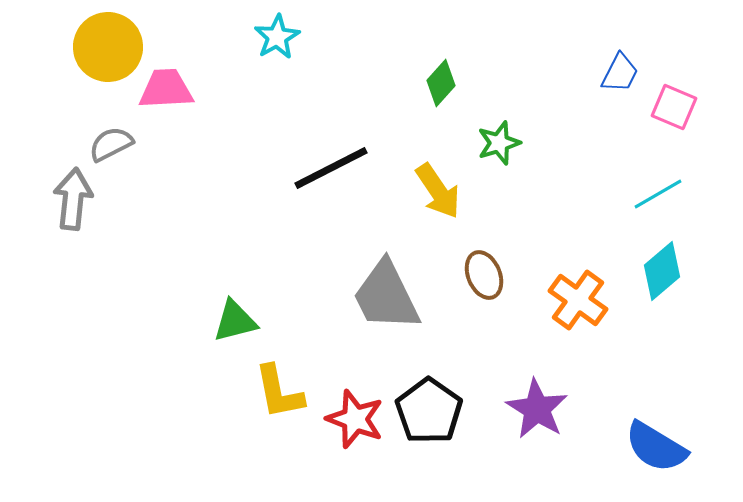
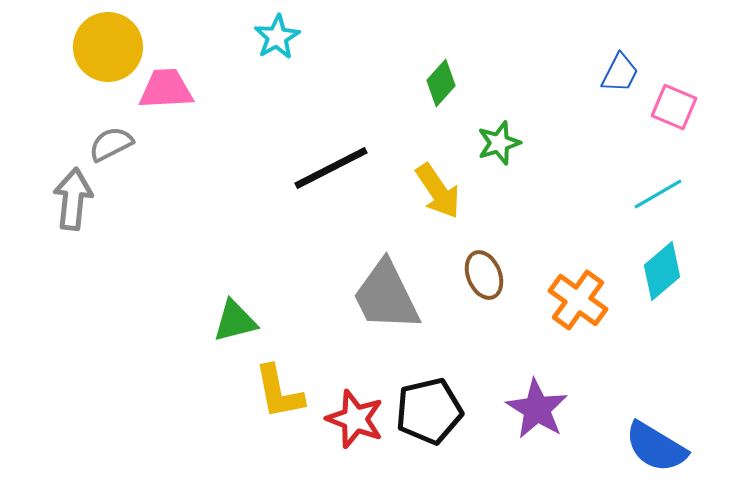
black pentagon: rotated 24 degrees clockwise
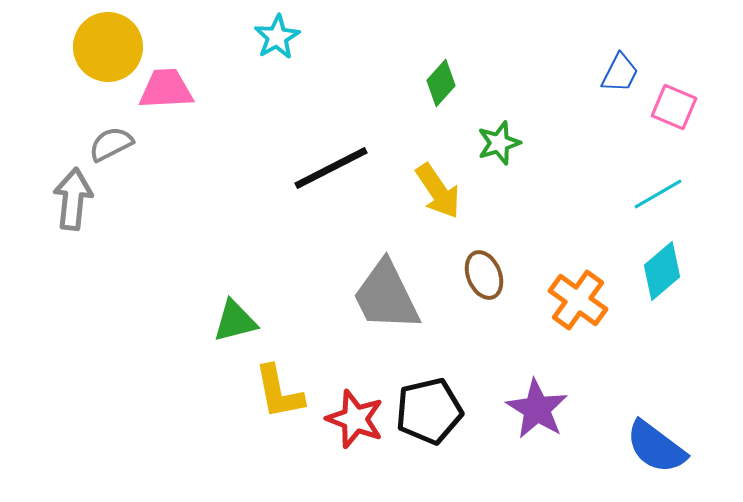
blue semicircle: rotated 6 degrees clockwise
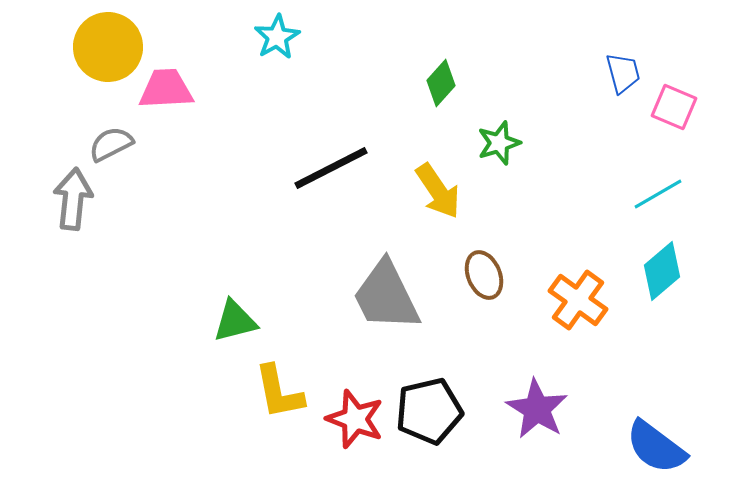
blue trapezoid: moved 3 px right; rotated 42 degrees counterclockwise
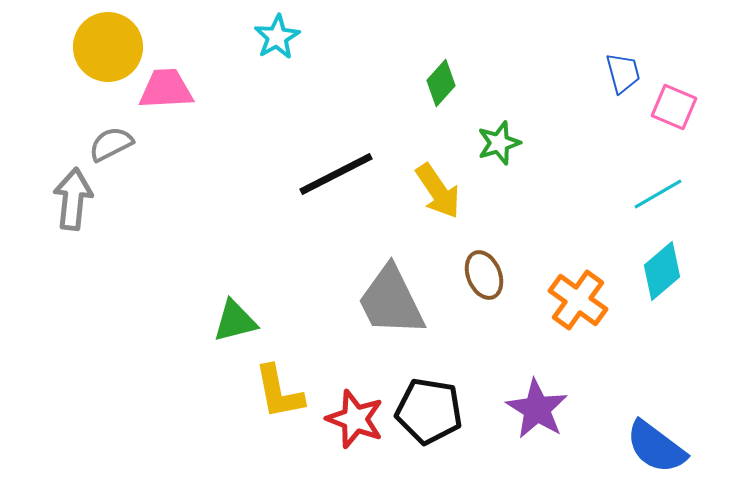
black line: moved 5 px right, 6 px down
gray trapezoid: moved 5 px right, 5 px down
black pentagon: rotated 22 degrees clockwise
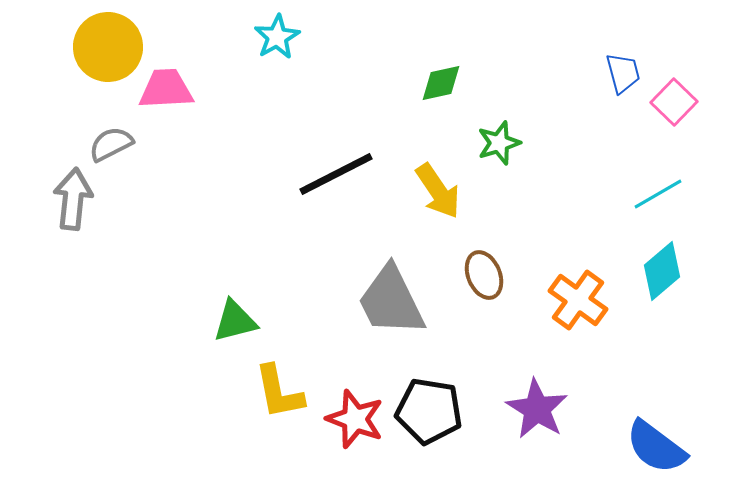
green diamond: rotated 36 degrees clockwise
pink square: moved 5 px up; rotated 21 degrees clockwise
